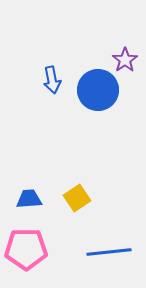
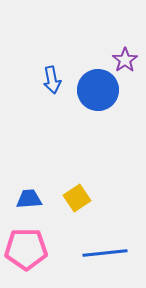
blue line: moved 4 px left, 1 px down
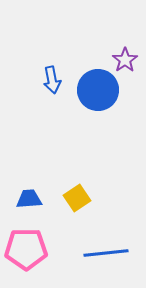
blue line: moved 1 px right
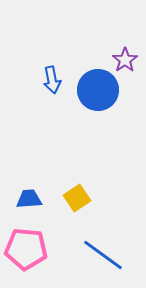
pink pentagon: rotated 6 degrees clockwise
blue line: moved 3 px left, 2 px down; rotated 42 degrees clockwise
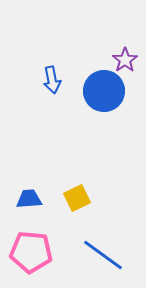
blue circle: moved 6 px right, 1 px down
yellow square: rotated 8 degrees clockwise
pink pentagon: moved 5 px right, 3 px down
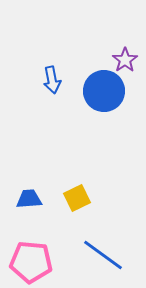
pink pentagon: moved 10 px down
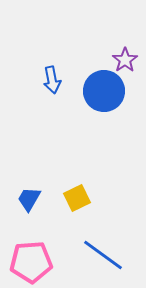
blue trapezoid: rotated 56 degrees counterclockwise
pink pentagon: rotated 9 degrees counterclockwise
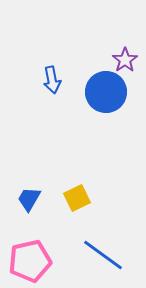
blue circle: moved 2 px right, 1 px down
pink pentagon: moved 1 px left, 1 px up; rotated 9 degrees counterclockwise
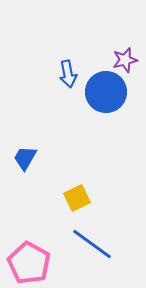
purple star: rotated 20 degrees clockwise
blue arrow: moved 16 px right, 6 px up
blue trapezoid: moved 4 px left, 41 px up
blue line: moved 11 px left, 11 px up
pink pentagon: moved 1 px left, 2 px down; rotated 30 degrees counterclockwise
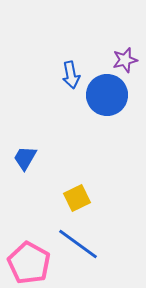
blue arrow: moved 3 px right, 1 px down
blue circle: moved 1 px right, 3 px down
blue line: moved 14 px left
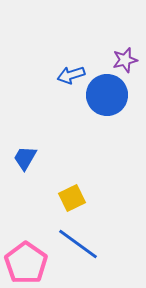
blue arrow: rotated 84 degrees clockwise
yellow square: moved 5 px left
pink pentagon: moved 3 px left; rotated 6 degrees clockwise
